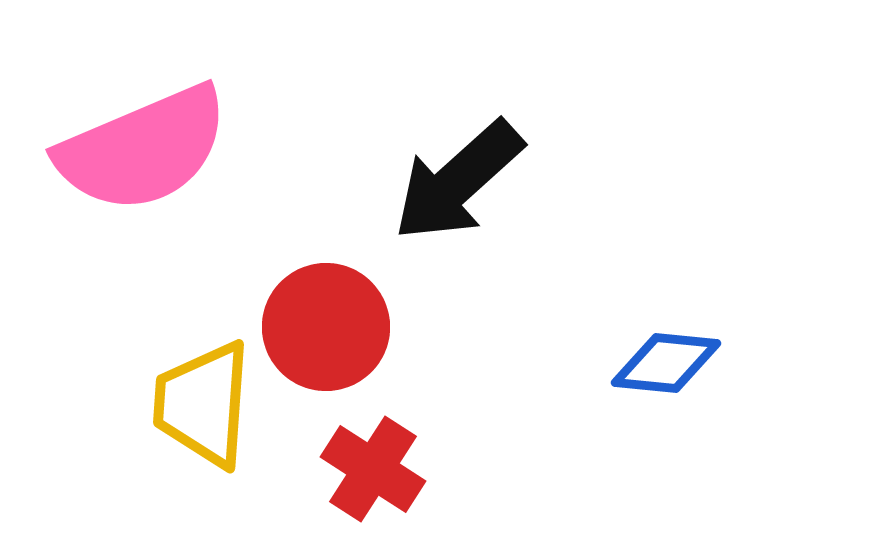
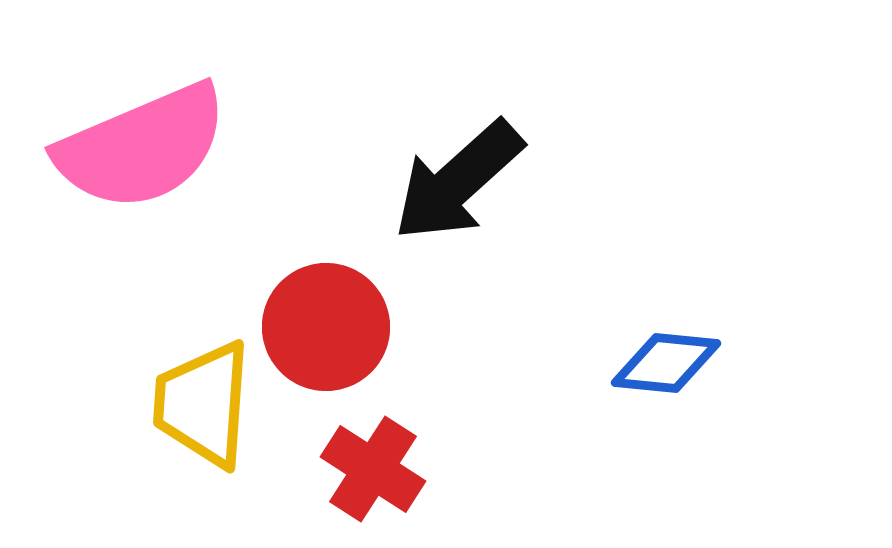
pink semicircle: moved 1 px left, 2 px up
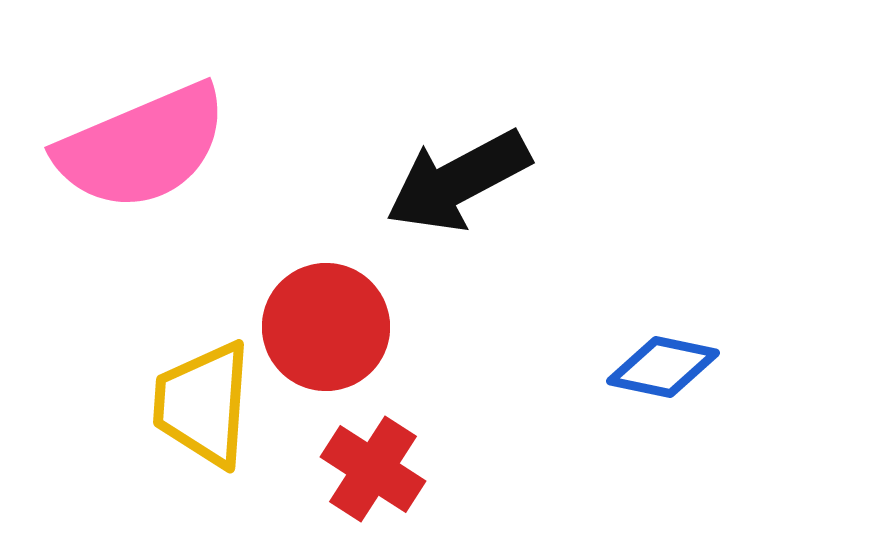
black arrow: rotated 14 degrees clockwise
blue diamond: moved 3 px left, 4 px down; rotated 6 degrees clockwise
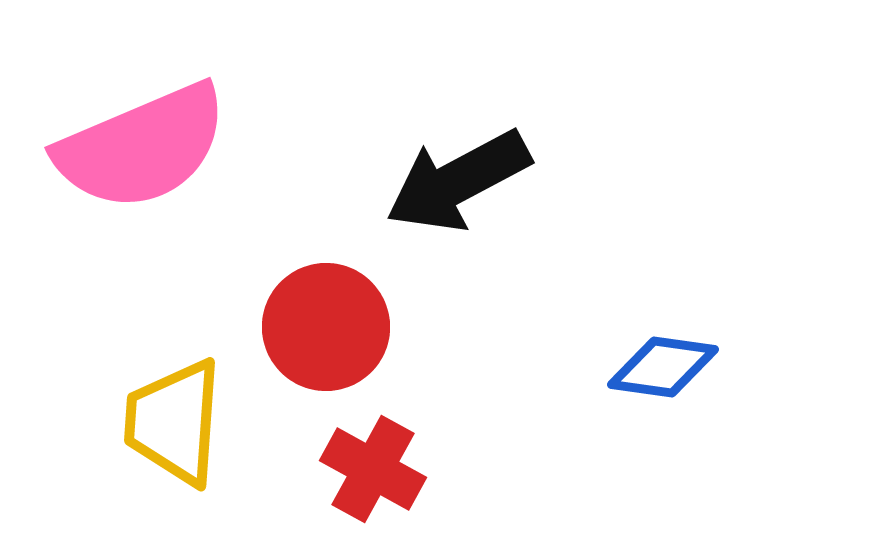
blue diamond: rotated 4 degrees counterclockwise
yellow trapezoid: moved 29 px left, 18 px down
red cross: rotated 4 degrees counterclockwise
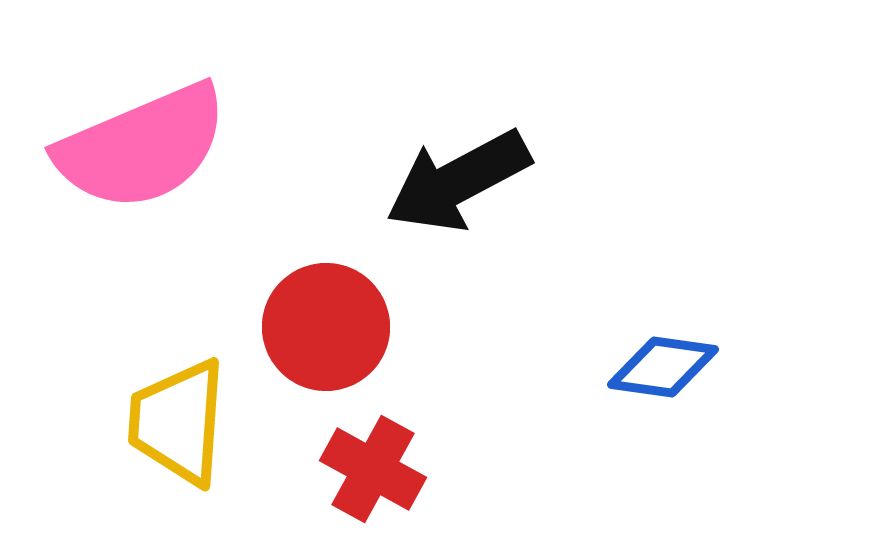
yellow trapezoid: moved 4 px right
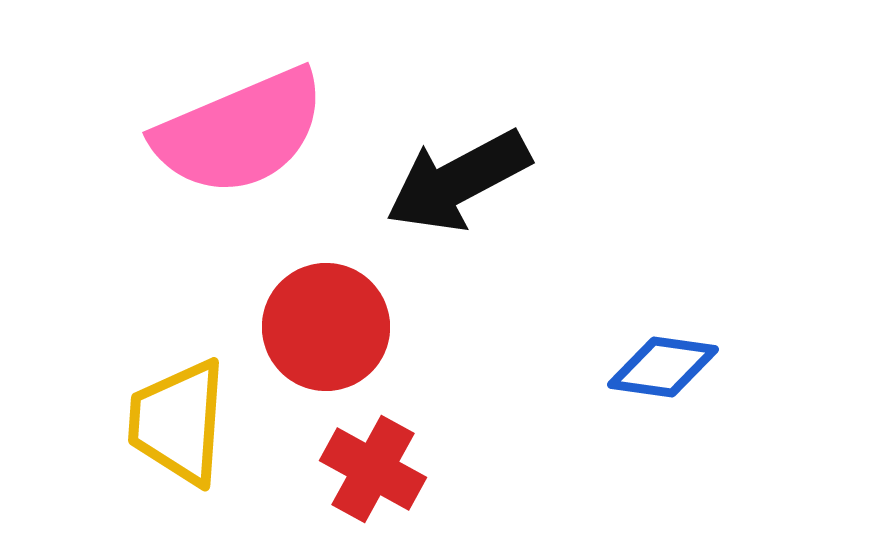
pink semicircle: moved 98 px right, 15 px up
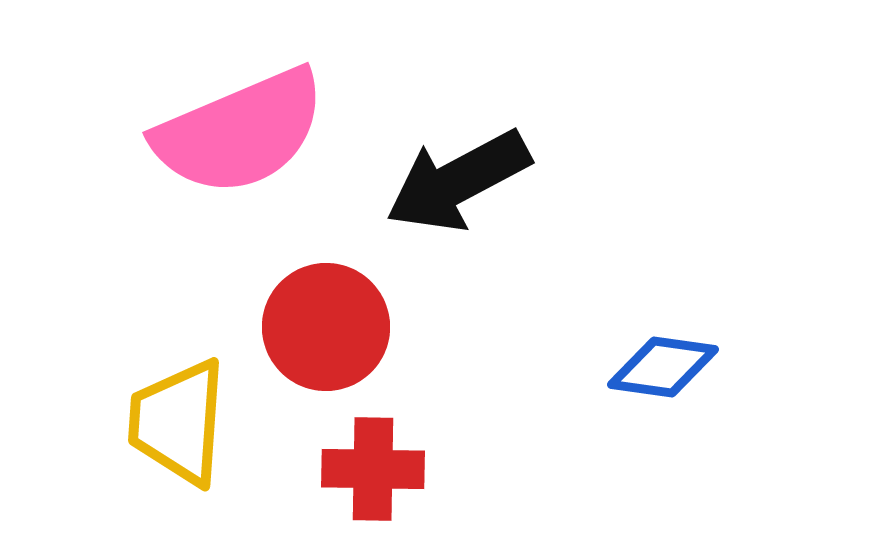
red cross: rotated 28 degrees counterclockwise
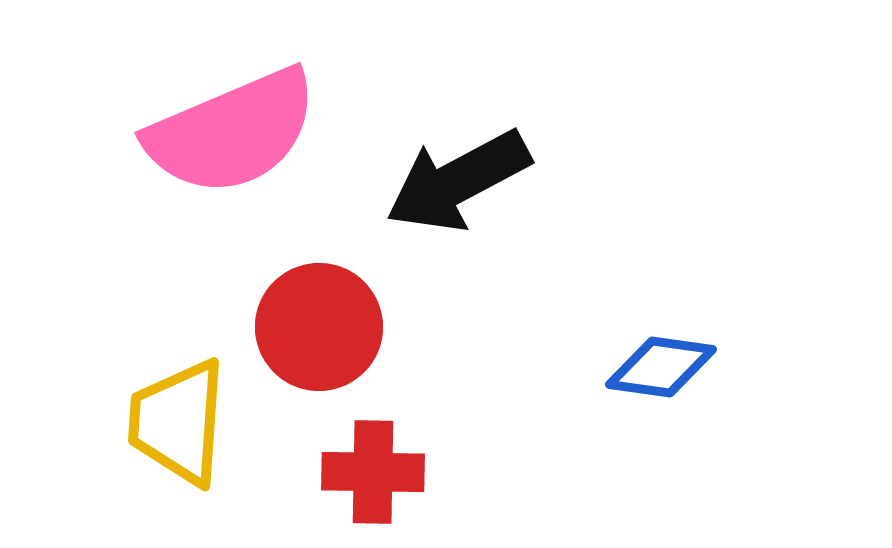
pink semicircle: moved 8 px left
red circle: moved 7 px left
blue diamond: moved 2 px left
red cross: moved 3 px down
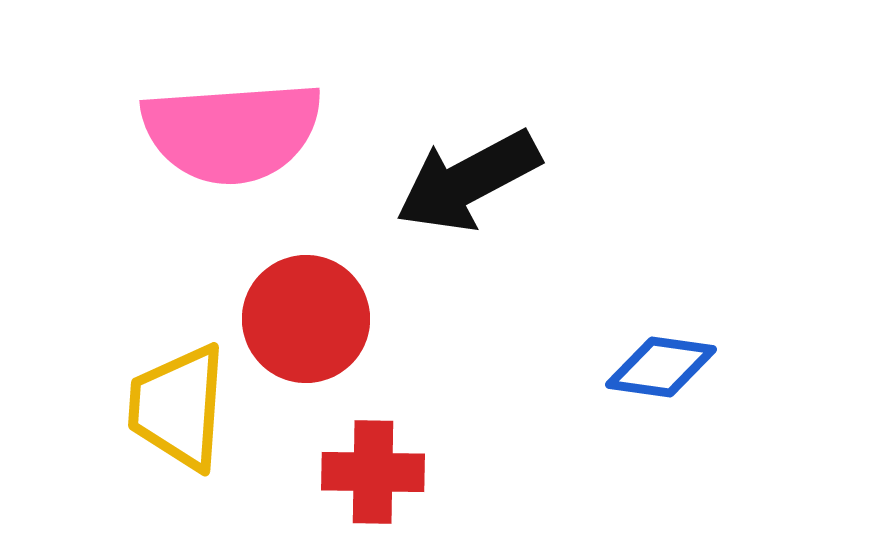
pink semicircle: rotated 19 degrees clockwise
black arrow: moved 10 px right
red circle: moved 13 px left, 8 px up
yellow trapezoid: moved 15 px up
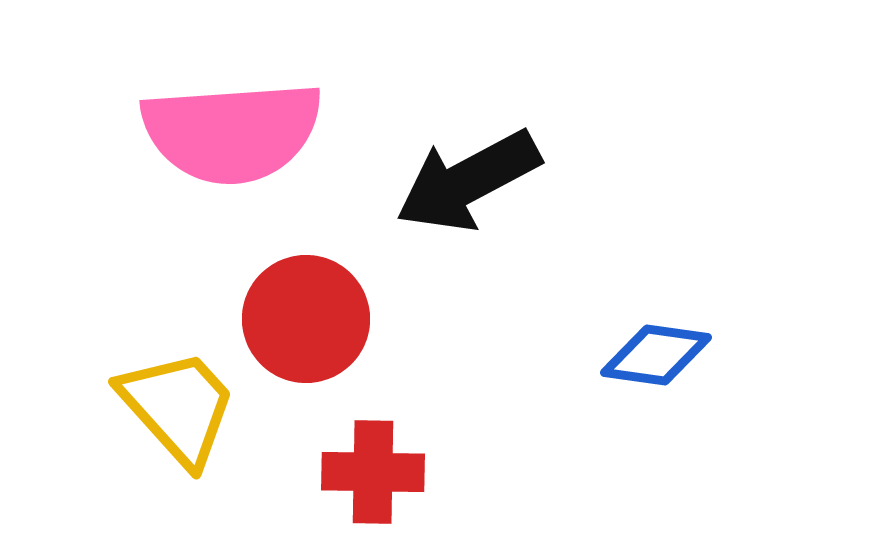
blue diamond: moved 5 px left, 12 px up
yellow trapezoid: rotated 134 degrees clockwise
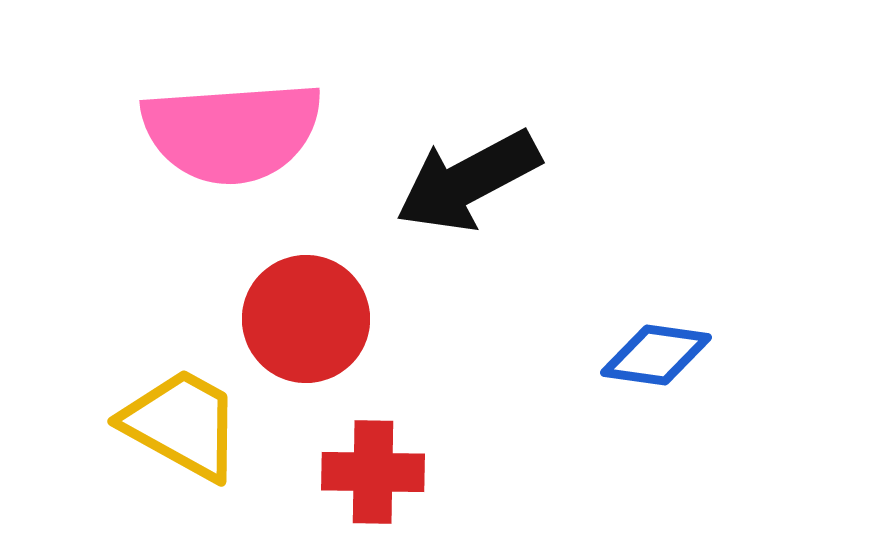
yellow trapezoid: moved 4 px right, 17 px down; rotated 19 degrees counterclockwise
